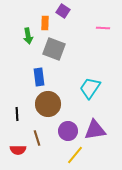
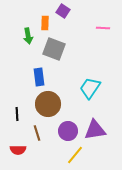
brown line: moved 5 px up
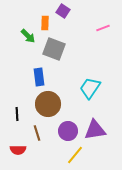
pink line: rotated 24 degrees counterclockwise
green arrow: rotated 35 degrees counterclockwise
